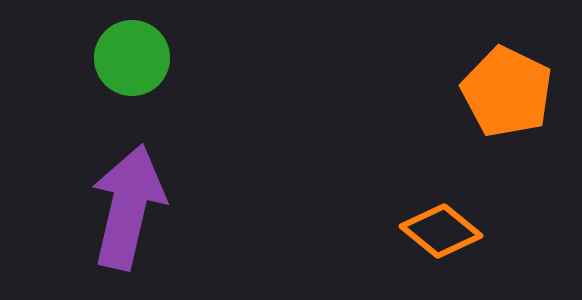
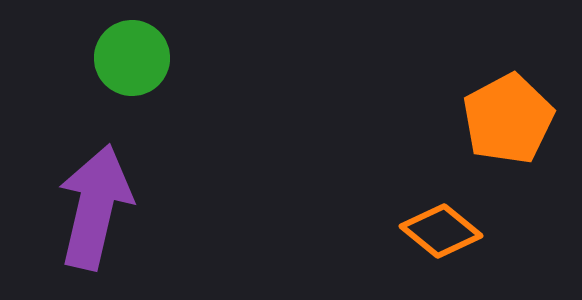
orange pentagon: moved 1 px right, 27 px down; rotated 18 degrees clockwise
purple arrow: moved 33 px left
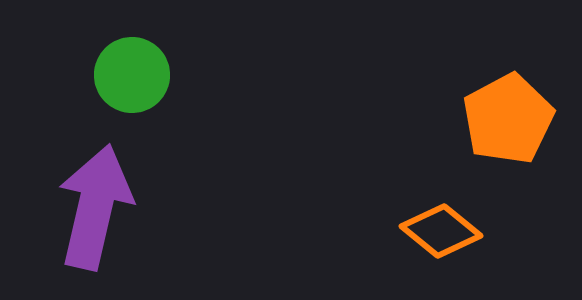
green circle: moved 17 px down
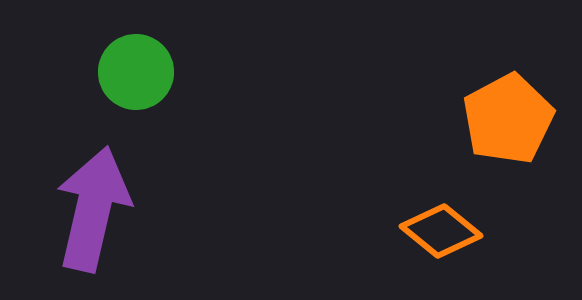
green circle: moved 4 px right, 3 px up
purple arrow: moved 2 px left, 2 px down
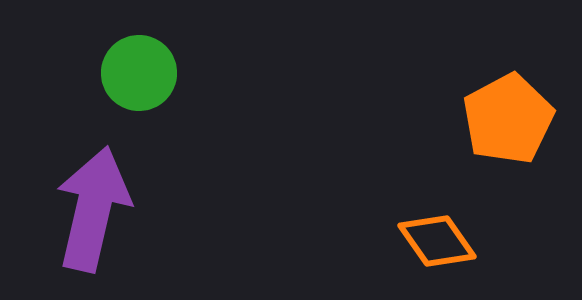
green circle: moved 3 px right, 1 px down
orange diamond: moved 4 px left, 10 px down; rotated 16 degrees clockwise
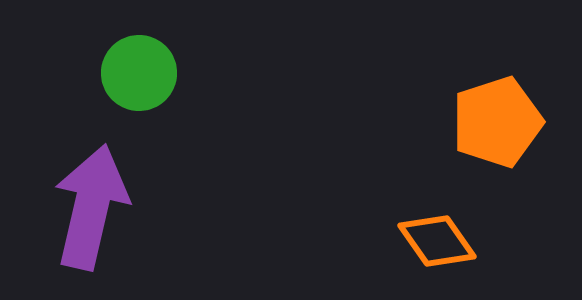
orange pentagon: moved 11 px left, 3 px down; rotated 10 degrees clockwise
purple arrow: moved 2 px left, 2 px up
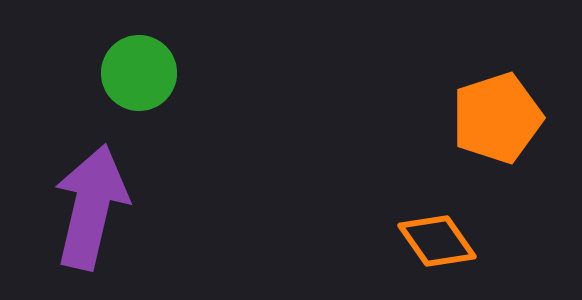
orange pentagon: moved 4 px up
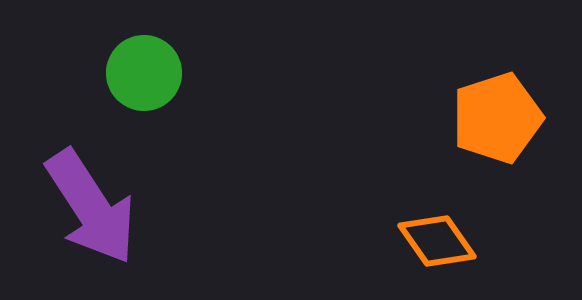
green circle: moved 5 px right
purple arrow: rotated 134 degrees clockwise
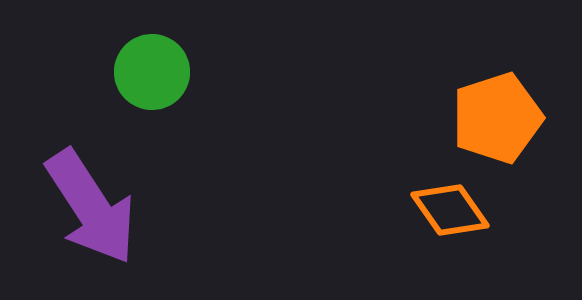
green circle: moved 8 px right, 1 px up
orange diamond: moved 13 px right, 31 px up
